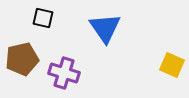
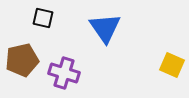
brown pentagon: moved 1 px down
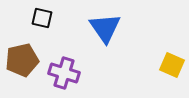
black square: moved 1 px left
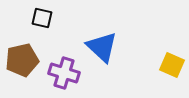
blue triangle: moved 3 px left, 19 px down; rotated 12 degrees counterclockwise
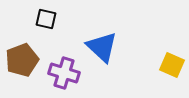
black square: moved 4 px right, 1 px down
brown pentagon: rotated 8 degrees counterclockwise
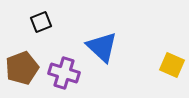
black square: moved 5 px left, 3 px down; rotated 35 degrees counterclockwise
brown pentagon: moved 8 px down
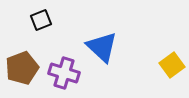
black square: moved 2 px up
yellow square: rotated 30 degrees clockwise
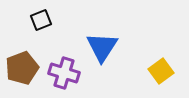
blue triangle: rotated 20 degrees clockwise
yellow square: moved 11 px left, 6 px down
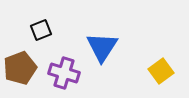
black square: moved 10 px down
brown pentagon: moved 2 px left
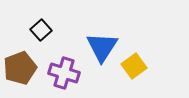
black square: rotated 20 degrees counterclockwise
yellow square: moved 27 px left, 5 px up
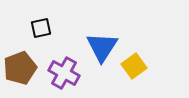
black square: moved 2 px up; rotated 30 degrees clockwise
purple cross: rotated 12 degrees clockwise
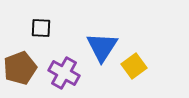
black square: rotated 15 degrees clockwise
